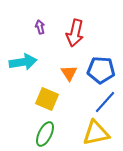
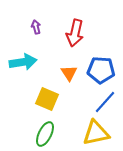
purple arrow: moved 4 px left
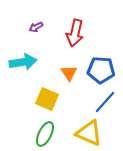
purple arrow: rotated 104 degrees counterclockwise
yellow triangle: moved 7 px left; rotated 36 degrees clockwise
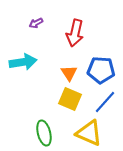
purple arrow: moved 4 px up
yellow square: moved 23 px right
green ellipse: moved 1 px left, 1 px up; rotated 40 degrees counterclockwise
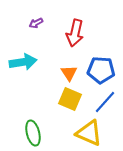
green ellipse: moved 11 px left
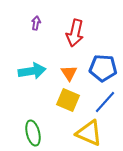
purple arrow: rotated 128 degrees clockwise
cyan arrow: moved 9 px right, 9 px down
blue pentagon: moved 2 px right, 2 px up
yellow square: moved 2 px left, 1 px down
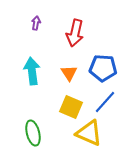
cyan arrow: rotated 88 degrees counterclockwise
yellow square: moved 3 px right, 7 px down
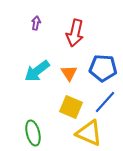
cyan arrow: moved 5 px right; rotated 120 degrees counterclockwise
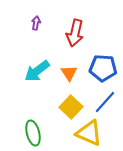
yellow square: rotated 20 degrees clockwise
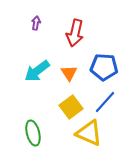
blue pentagon: moved 1 px right, 1 px up
yellow square: rotated 10 degrees clockwise
